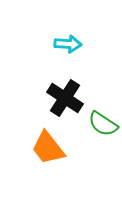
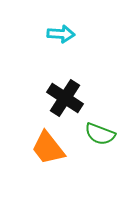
cyan arrow: moved 7 px left, 10 px up
green semicircle: moved 3 px left, 10 px down; rotated 12 degrees counterclockwise
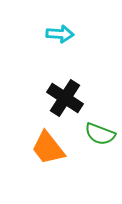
cyan arrow: moved 1 px left
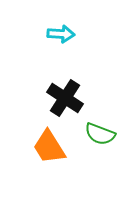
cyan arrow: moved 1 px right
orange trapezoid: moved 1 px right, 1 px up; rotated 6 degrees clockwise
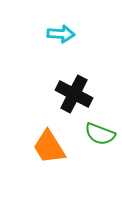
black cross: moved 9 px right, 4 px up; rotated 6 degrees counterclockwise
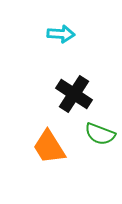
black cross: rotated 6 degrees clockwise
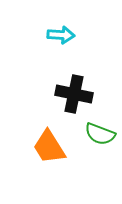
cyan arrow: moved 1 px down
black cross: rotated 21 degrees counterclockwise
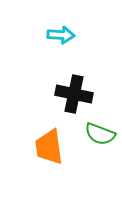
orange trapezoid: rotated 24 degrees clockwise
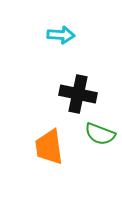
black cross: moved 4 px right
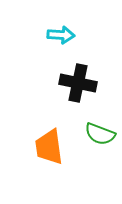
black cross: moved 11 px up
